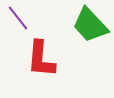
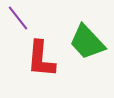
green trapezoid: moved 3 px left, 17 px down
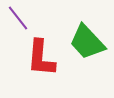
red L-shape: moved 1 px up
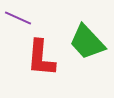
purple line: rotated 28 degrees counterclockwise
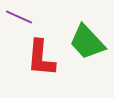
purple line: moved 1 px right, 1 px up
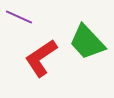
red L-shape: rotated 51 degrees clockwise
